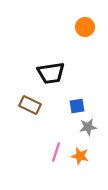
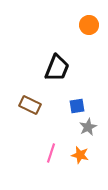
orange circle: moved 4 px right, 2 px up
black trapezoid: moved 6 px right, 5 px up; rotated 60 degrees counterclockwise
gray star: rotated 18 degrees counterclockwise
pink line: moved 5 px left, 1 px down
orange star: moved 1 px up
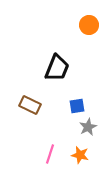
pink line: moved 1 px left, 1 px down
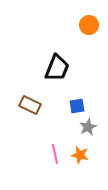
pink line: moved 5 px right; rotated 30 degrees counterclockwise
